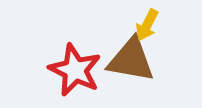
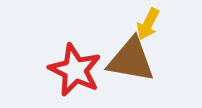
yellow arrow: moved 1 px right, 1 px up
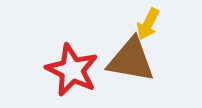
red star: moved 3 px left
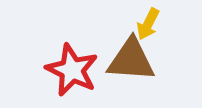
brown triangle: rotated 6 degrees counterclockwise
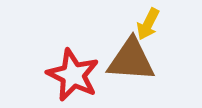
red star: moved 1 px right, 5 px down
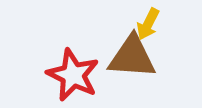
brown triangle: moved 1 px right, 3 px up
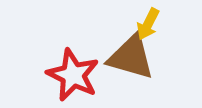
brown triangle: moved 1 px left; rotated 12 degrees clockwise
